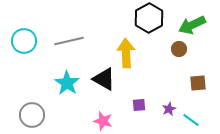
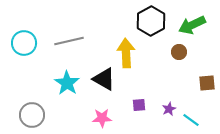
black hexagon: moved 2 px right, 3 px down
cyan circle: moved 2 px down
brown circle: moved 3 px down
brown square: moved 9 px right
pink star: moved 1 px left, 3 px up; rotated 18 degrees counterclockwise
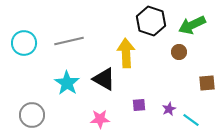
black hexagon: rotated 12 degrees counterclockwise
pink star: moved 2 px left, 1 px down
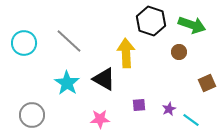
green arrow: rotated 136 degrees counterclockwise
gray line: rotated 56 degrees clockwise
brown square: rotated 18 degrees counterclockwise
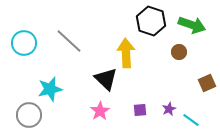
black triangle: moved 2 px right; rotated 15 degrees clockwise
cyan star: moved 17 px left, 6 px down; rotated 25 degrees clockwise
purple square: moved 1 px right, 5 px down
gray circle: moved 3 px left
pink star: moved 8 px up; rotated 30 degrees counterclockwise
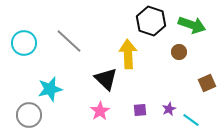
yellow arrow: moved 2 px right, 1 px down
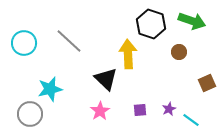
black hexagon: moved 3 px down
green arrow: moved 4 px up
gray circle: moved 1 px right, 1 px up
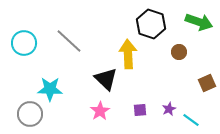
green arrow: moved 7 px right, 1 px down
cyan star: rotated 15 degrees clockwise
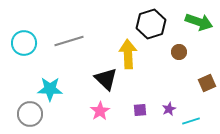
black hexagon: rotated 24 degrees clockwise
gray line: rotated 60 degrees counterclockwise
cyan line: moved 1 px down; rotated 54 degrees counterclockwise
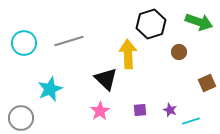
cyan star: rotated 25 degrees counterclockwise
purple star: moved 1 px right, 1 px down; rotated 24 degrees counterclockwise
gray circle: moved 9 px left, 4 px down
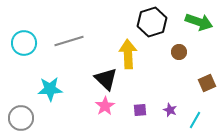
black hexagon: moved 1 px right, 2 px up
cyan star: rotated 20 degrees clockwise
pink star: moved 5 px right, 5 px up
cyan line: moved 4 px right, 1 px up; rotated 42 degrees counterclockwise
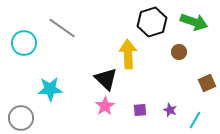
green arrow: moved 5 px left
gray line: moved 7 px left, 13 px up; rotated 52 degrees clockwise
